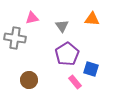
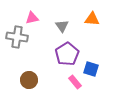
gray cross: moved 2 px right, 1 px up
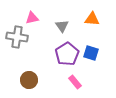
blue square: moved 16 px up
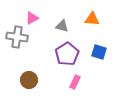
pink triangle: rotated 16 degrees counterclockwise
gray triangle: rotated 40 degrees counterclockwise
blue square: moved 8 px right, 1 px up
pink rectangle: rotated 64 degrees clockwise
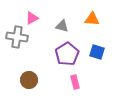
blue square: moved 2 px left
pink rectangle: rotated 40 degrees counterclockwise
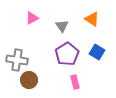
orange triangle: rotated 28 degrees clockwise
gray triangle: rotated 40 degrees clockwise
gray cross: moved 23 px down
blue square: rotated 14 degrees clockwise
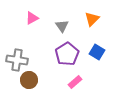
orange triangle: rotated 42 degrees clockwise
pink rectangle: rotated 64 degrees clockwise
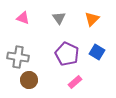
pink triangle: moved 9 px left; rotated 48 degrees clockwise
gray triangle: moved 3 px left, 8 px up
purple pentagon: rotated 15 degrees counterclockwise
gray cross: moved 1 px right, 3 px up
